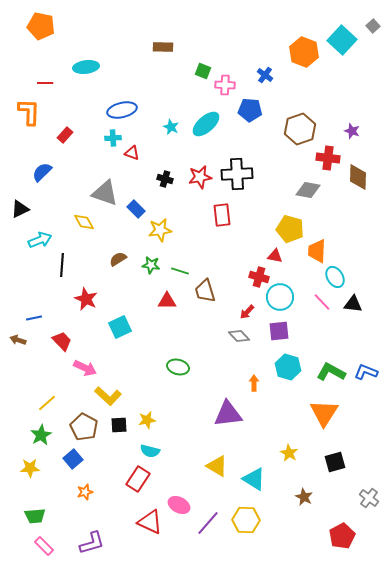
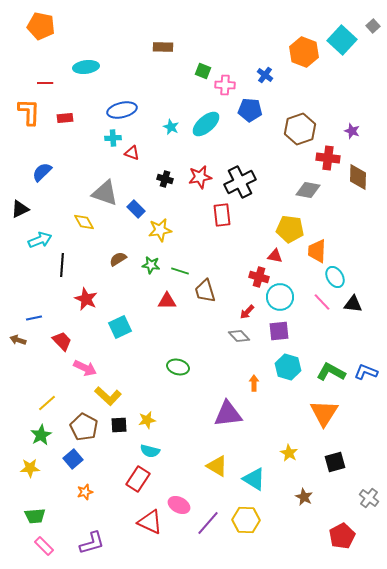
red rectangle at (65, 135): moved 17 px up; rotated 42 degrees clockwise
black cross at (237, 174): moved 3 px right, 8 px down; rotated 24 degrees counterclockwise
yellow pentagon at (290, 229): rotated 8 degrees counterclockwise
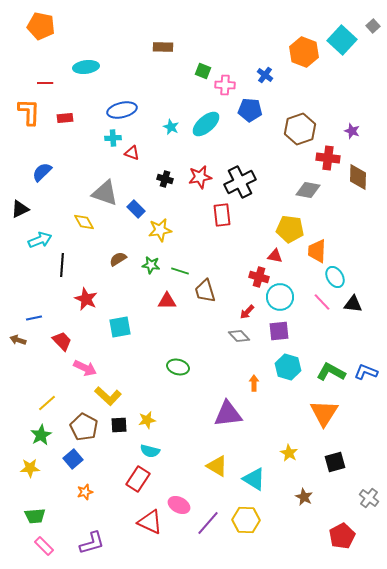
cyan square at (120, 327): rotated 15 degrees clockwise
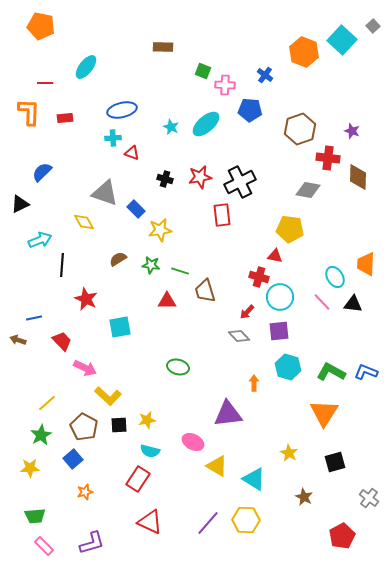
cyan ellipse at (86, 67): rotated 45 degrees counterclockwise
black triangle at (20, 209): moved 5 px up
orange trapezoid at (317, 251): moved 49 px right, 13 px down
pink ellipse at (179, 505): moved 14 px right, 63 px up
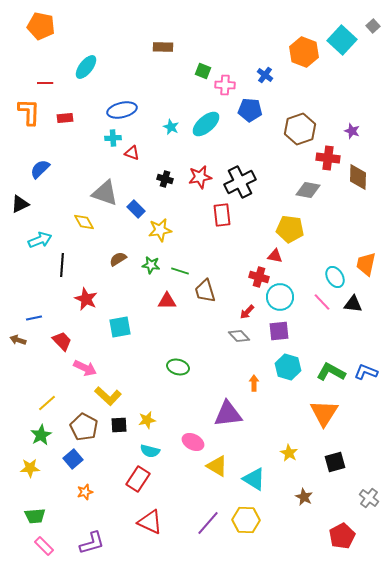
blue semicircle at (42, 172): moved 2 px left, 3 px up
orange trapezoid at (366, 264): rotated 10 degrees clockwise
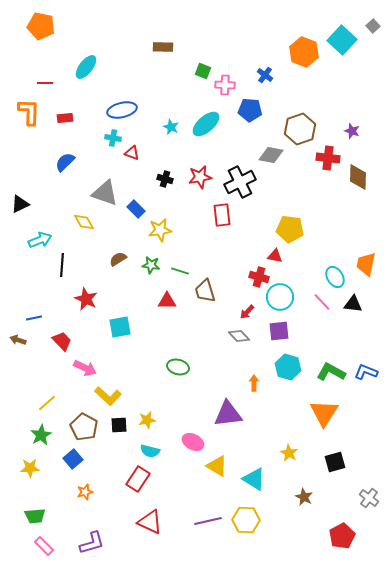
cyan cross at (113, 138): rotated 14 degrees clockwise
blue semicircle at (40, 169): moved 25 px right, 7 px up
gray diamond at (308, 190): moved 37 px left, 35 px up
purple line at (208, 523): moved 2 px up; rotated 36 degrees clockwise
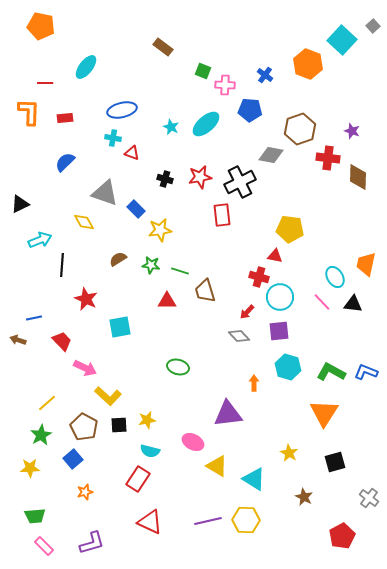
brown rectangle at (163, 47): rotated 36 degrees clockwise
orange hexagon at (304, 52): moved 4 px right, 12 px down
